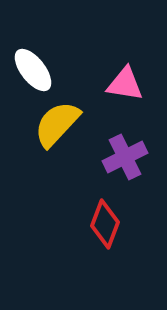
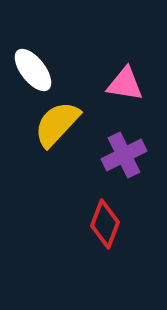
purple cross: moved 1 px left, 2 px up
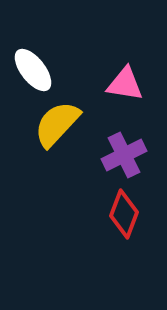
red diamond: moved 19 px right, 10 px up
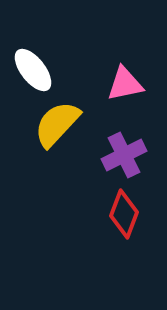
pink triangle: rotated 21 degrees counterclockwise
